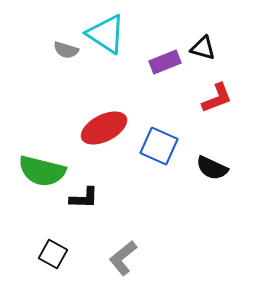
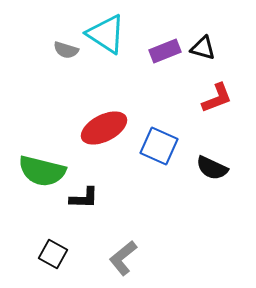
purple rectangle: moved 11 px up
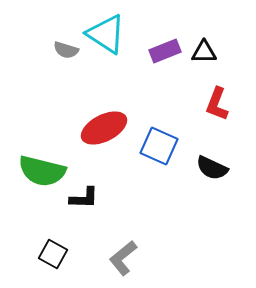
black triangle: moved 1 px right, 4 px down; rotated 16 degrees counterclockwise
red L-shape: moved 6 px down; rotated 132 degrees clockwise
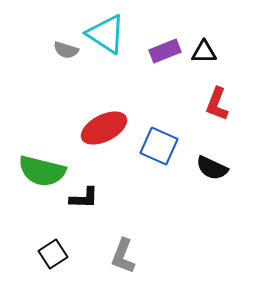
black square: rotated 28 degrees clockwise
gray L-shape: moved 2 px up; rotated 30 degrees counterclockwise
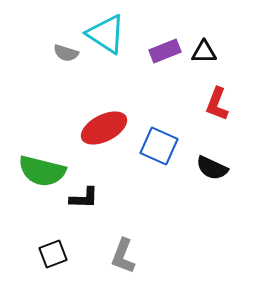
gray semicircle: moved 3 px down
black square: rotated 12 degrees clockwise
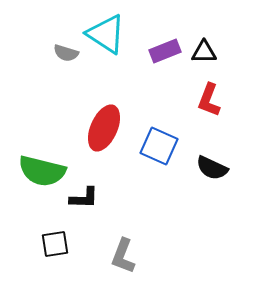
red L-shape: moved 8 px left, 4 px up
red ellipse: rotated 39 degrees counterclockwise
black square: moved 2 px right, 10 px up; rotated 12 degrees clockwise
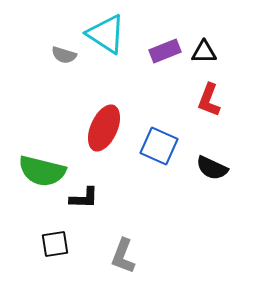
gray semicircle: moved 2 px left, 2 px down
